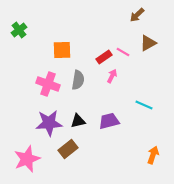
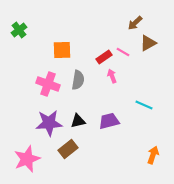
brown arrow: moved 2 px left, 8 px down
pink arrow: rotated 48 degrees counterclockwise
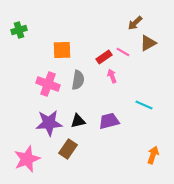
green cross: rotated 21 degrees clockwise
brown rectangle: rotated 18 degrees counterclockwise
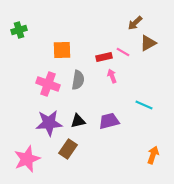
red rectangle: rotated 21 degrees clockwise
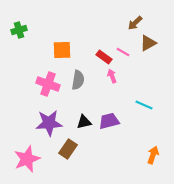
red rectangle: rotated 49 degrees clockwise
black triangle: moved 6 px right, 1 px down
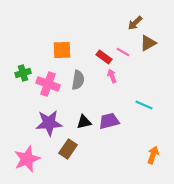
green cross: moved 4 px right, 43 px down
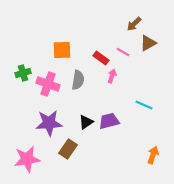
brown arrow: moved 1 px left, 1 px down
red rectangle: moved 3 px left, 1 px down
pink arrow: rotated 40 degrees clockwise
black triangle: moved 2 px right; rotated 21 degrees counterclockwise
pink star: rotated 12 degrees clockwise
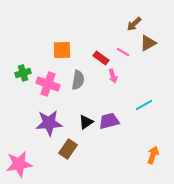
pink arrow: moved 1 px right; rotated 144 degrees clockwise
cyan line: rotated 54 degrees counterclockwise
pink star: moved 8 px left, 5 px down
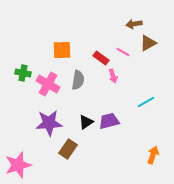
brown arrow: rotated 35 degrees clockwise
green cross: rotated 28 degrees clockwise
pink cross: rotated 10 degrees clockwise
cyan line: moved 2 px right, 3 px up
pink star: moved 1 px left, 1 px down; rotated 8 degrees counterclockwise
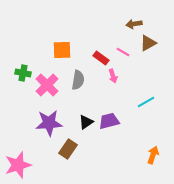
pink cross: moved 1 px left, 1 px down; rotated 15 degrees clockwise
